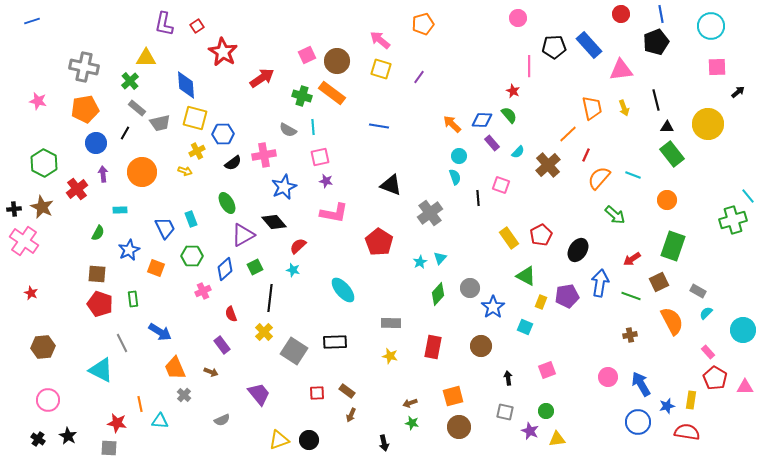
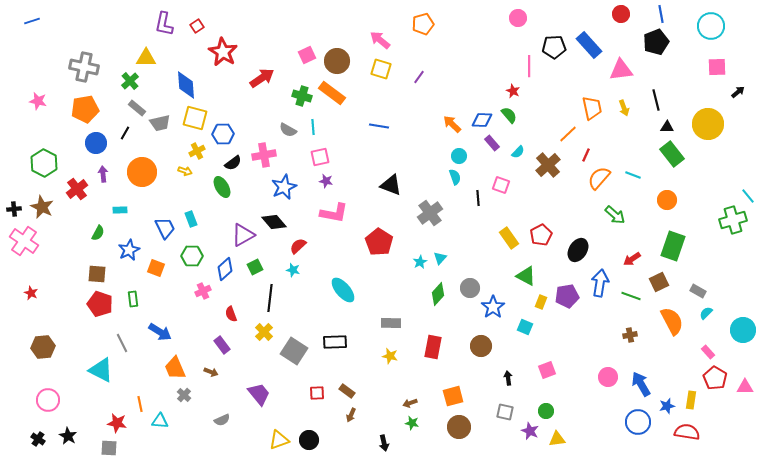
green ellipse at (227, 203): moved 5 px left, 16 px up
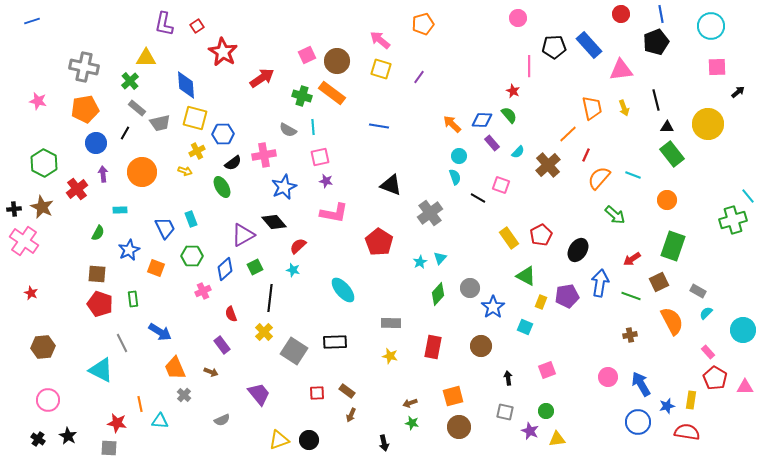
black line at (478, 198): rotated 56 degrees counterclockwise
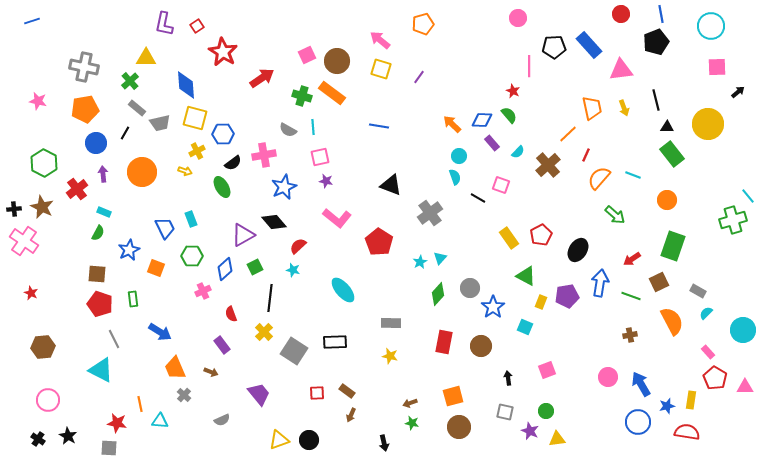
cyan rectangle at (120, 210): moved 16 px left, 2 px down; rotated 24 degrees clockwise
pink L-shape at (334, 213): moved 3 px right, 5 px down; rotated 28 degrees clockwise
gray line at (122, 343): moved 8 px left, 4 px up
red rectangle at (433, 347): moved 11 px right, 5 px up
